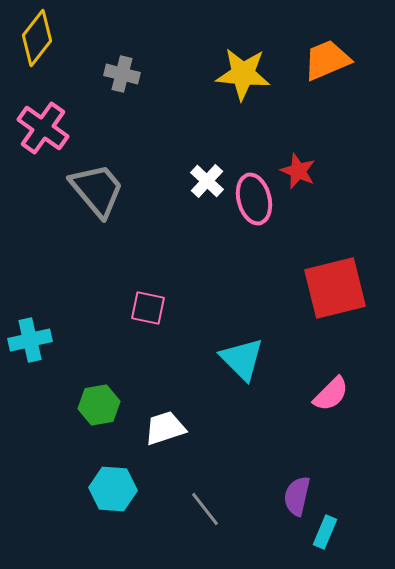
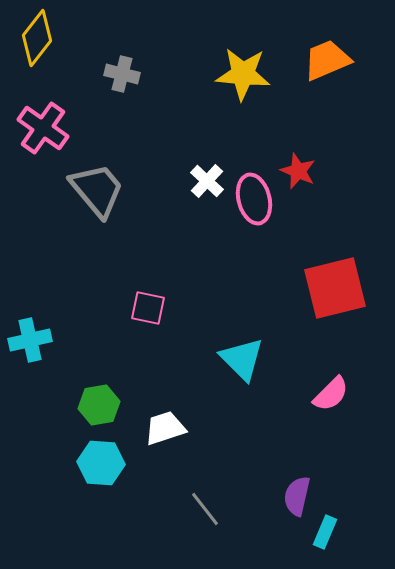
cyan hexagon: moved 12 px left, 26 px up
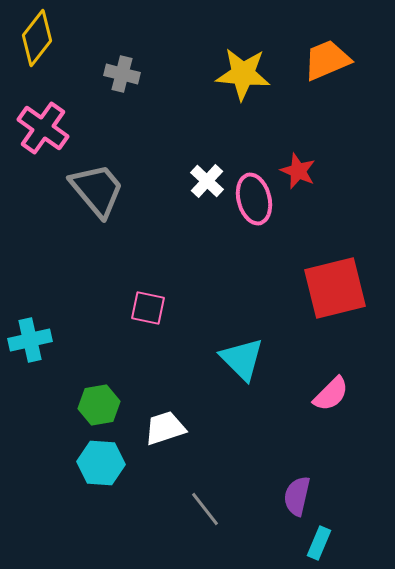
cyan rectangle: moved 6 px left, 11 px down
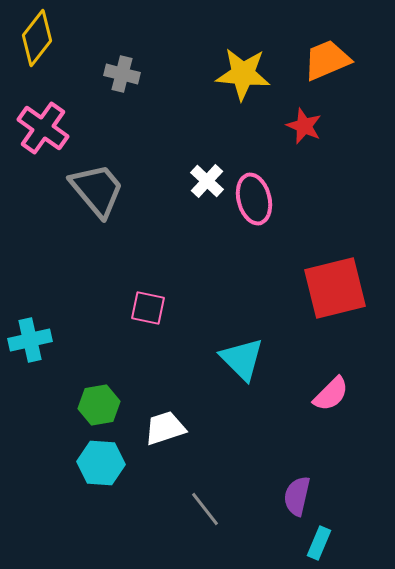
red star: moved 6 px right, 45 px up
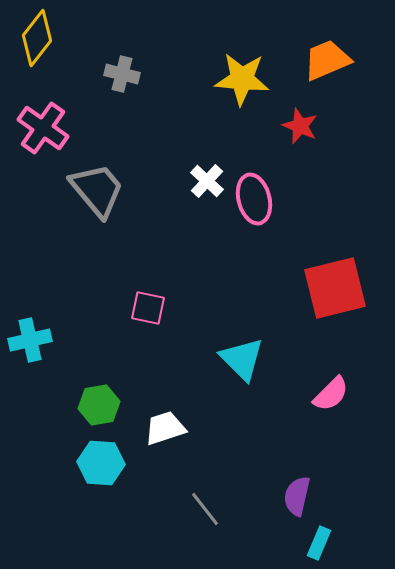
yellow star: moved 1 px left, 5 px down
red star: moved 4 px left
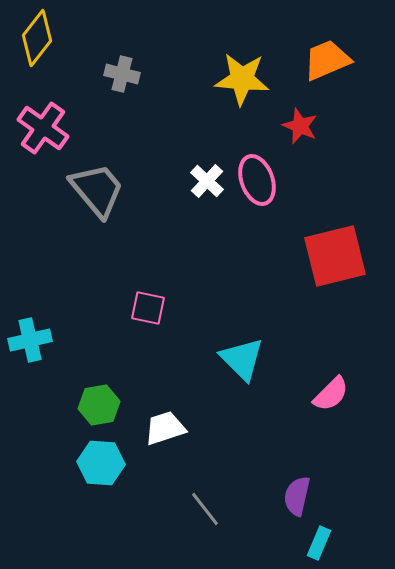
pink ellipse: moved 3 px right, 19 px up; rotated 6 degrees counterclockwise
red square: moved 32 px up
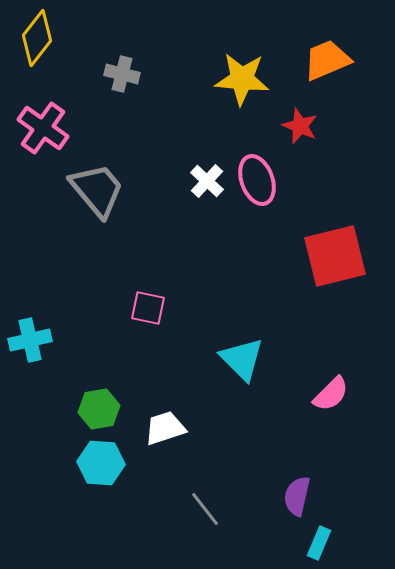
green hexagon: moved 4 px down
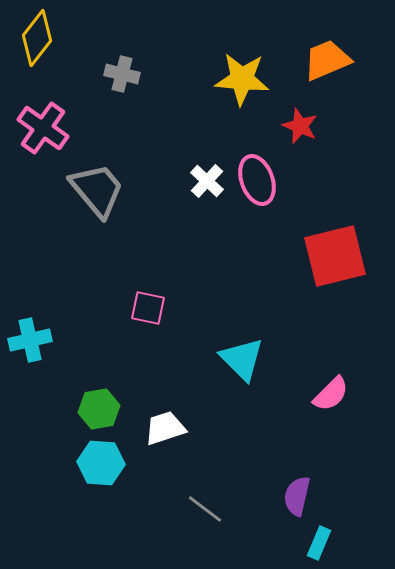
gray line: rotated 15 degrees counterclockwise
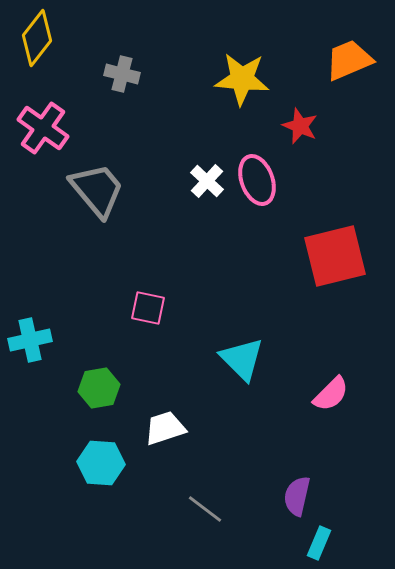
orange trapezoid: moved 22 px right
green hexagon: moved 21 px up
